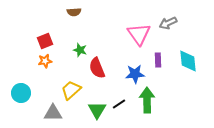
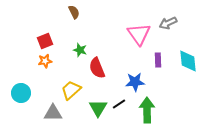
brown semicircle: rotated 112 degrees counterclockwise
blue star: moved 8 px down
green arrow: moved 10 px down
green triangle: moved 1 px right, 2 px up
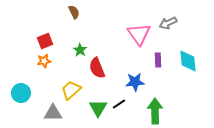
green star: rotated 16 degrees clockwise
orange star: moved 1 px left
green arrow: moved 8 px right, 1 px down
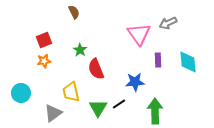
red square: moved 1 px left, 1 px up
cyan diamond: moved 1 px down
red semicircle: moved 1 px left, 1 px down
yellow trapezoid: moved 2 px down; rotated 60 degrees counterclockwise
gray triangle: rotated 36 degrees counterclockwise
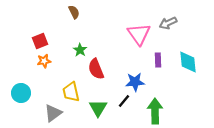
red square: moved 4 px left, 1 px down
black line: moved 5 px right, 3 px up; rotated 16 degrees counterclockwise
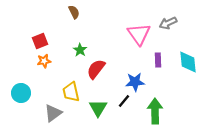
red semicircle: rotated 60 degrees clockwise
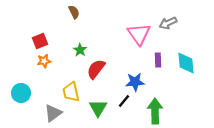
cyan diamond: moved 2 px left, 1 px down
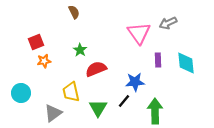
pink triangle: moved 1 px up
red square: moved 4 px left, 1 px down
red semicircle: rotated 30 degrees clockwise
